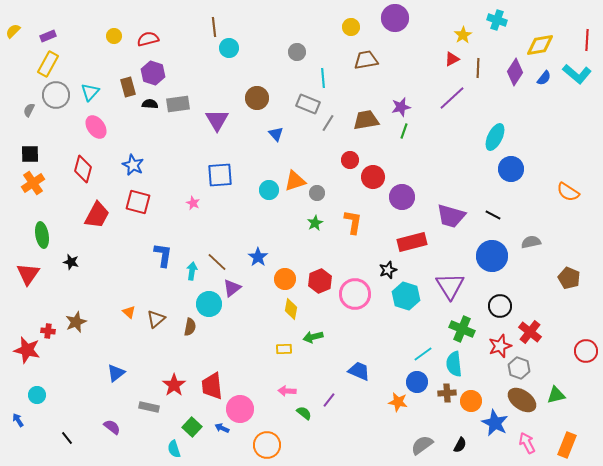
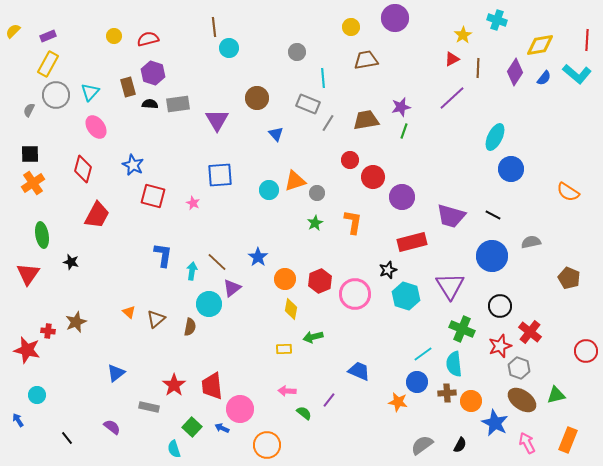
red square at (138, 202): moved 15 px right, 6 px up
orange rectangle at (567, 445): moved 1 px right, 5 px up
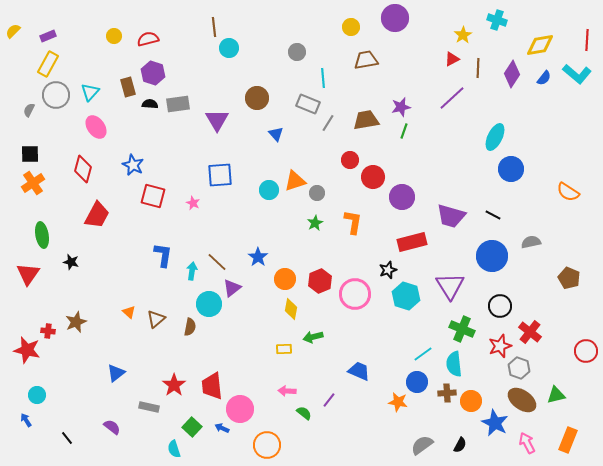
purple diamond at (515, 72): moved 3 px left, 2 px down
blue arrow at (18, 420): moved 8 px right
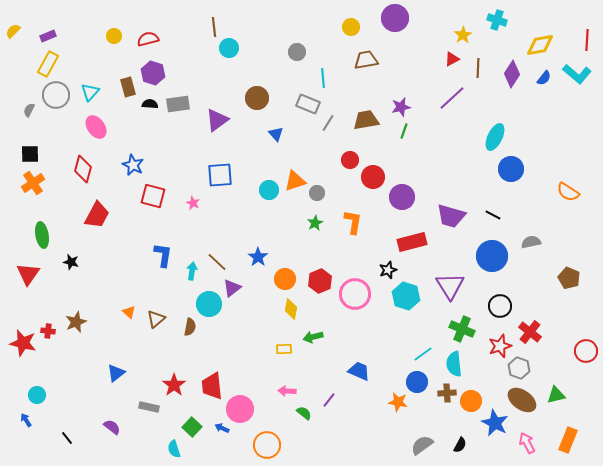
purple triangle at (217, 120): rotated 25 degrees clockwise
red star at (27, 350): moved 4 px left, 7 px up
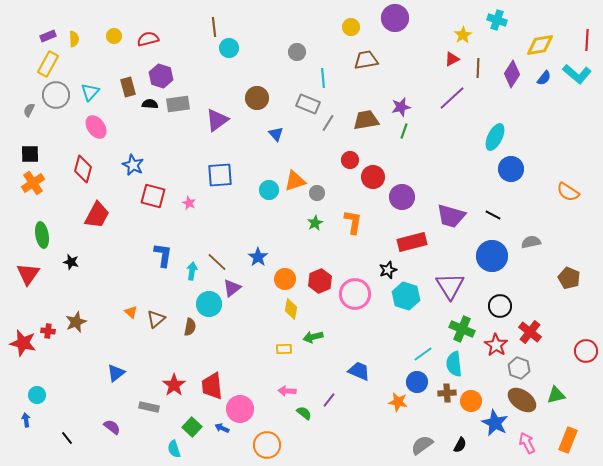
yellow semicircle at (13, 31): moved 61 px right, 8 px down; rotated 133 degrees clockwise
purple hexagon at (153, 73): moved 8 px right, 3 px down
pink star at (193, 203): moved 4 px left
orange triangle at (129, 312): moved 2 px right
red star at (500, 346): moved 4 px left, 1 px up; rotated 20 degrees counterclockwise
blue arrow at (26, 420): rotated 24 degrees clockwise
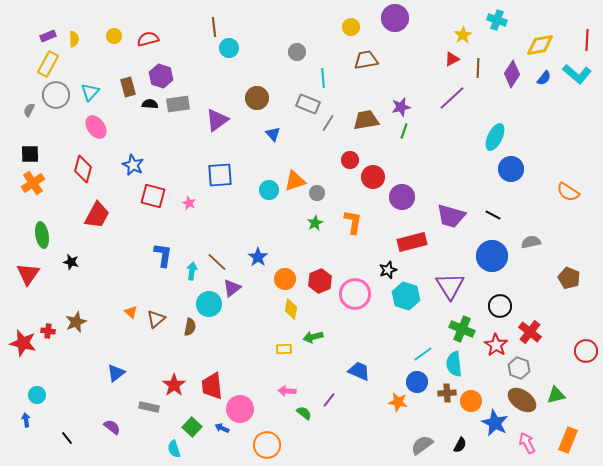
blue triangle at (276, 134): moved 3 px left
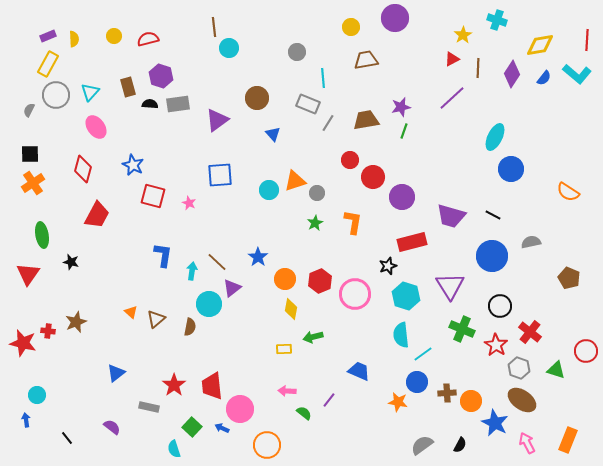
black star at (388, 270): moved 4 px up
cyan semicircle at (454, 364): moved 53 px left, 29 px up
green triangle at (556, 395): moved 25 px up; rotated 30 degrees clockwise
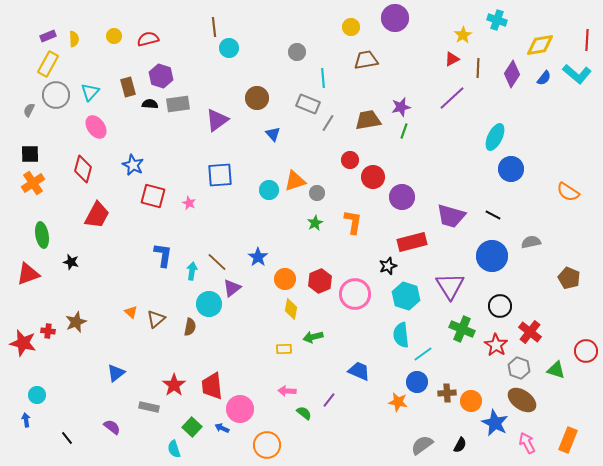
brown trapezoid at (366, 120): moved 2 px right
red triangle at (28, 274): rotated 35 degrees clockwise
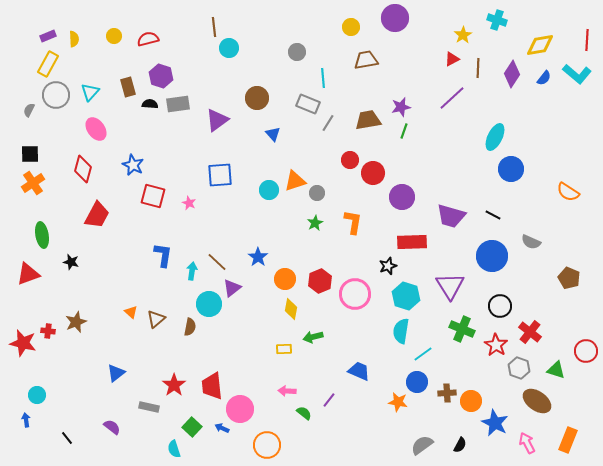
pink ellipse at (96, 127): moved 2 px down
red circle at (373, 177): moved 4 px up
red rectangle at (412, 242): rotated 12 degrees clockwise
gray semicircle at (531, 242): rotated 144 degrees counterclockwise
cyan semicircle at (401, 335): moved 4 px up; rotated 15 degrees clockwise
brown ellipse at (522, 400): moved 15 px right, 1 px down
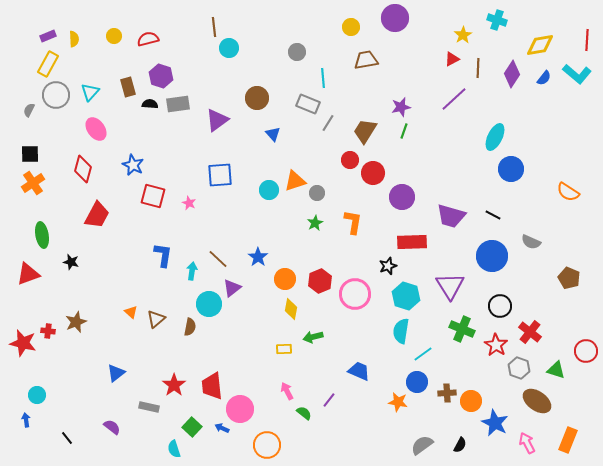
purple line at (452, 98): moved 2 px right, 1 px down
brown trapezoid at (368, 120): moved 3 px left, 11 px down; rotated 48 degrees counterclockwise
brown line at (217, 262): moved 1 px right, 3 px up
pink arrow at (287, 391): rotated 60 degrees clockwise
